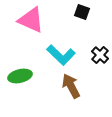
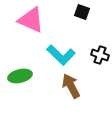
black cross: rotated 24 degrees counterclockwise
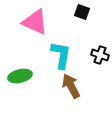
pink triangle: moved 4 px right, 2 px down
cyan L-shape: rotated 124 degrees counterclockwise
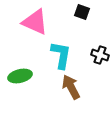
brown arrow: moved 1 px down
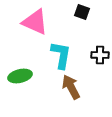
black cross: rotated 18 degrees counterclockwise
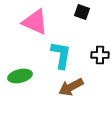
brown arrow: rotated 90 degrees counterclockwise
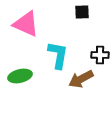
black square: rotated 21 degrees counterclockwise
pink triangle: moved 9 px left, 2 px down
cyan L-shape: moved 3 px left
brown arrow: moved 10 px right, 8 px up
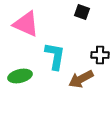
black square: rotated 21 degrees clockwise
cyan L-shape: moved 3 px left, 1 px down
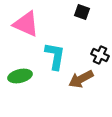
black cross: rotated 24 degrees clockwise
